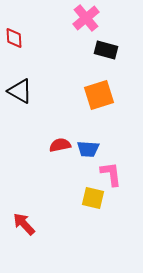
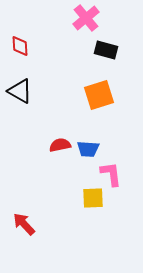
red diamond: moved 6 px right, 8 px down
yellow square: rotated 15 degrees counterclockwise
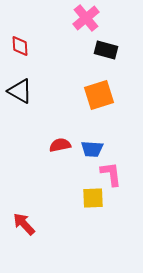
blue trapezoid: moved 4 px right
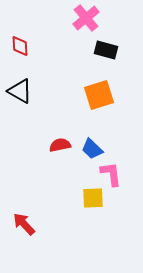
blue trapezoid: rotated 40 degrees clockwise
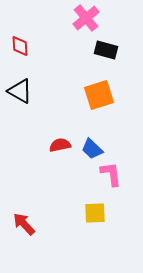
yellow square: moved 2 px right, 15 px down
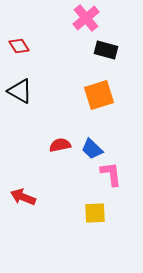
red diamond: moved 1 px left; rotated 30 degrees counterclockwise
red arrow: moved 1 px left, 27 px up; rotated 25 degrees counterclockwise
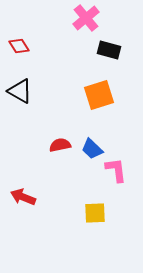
black rectangle: moved 3 px right
pink L-shape: moved 5 px right, 4 px up
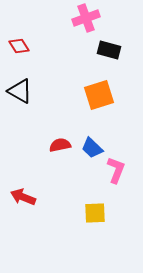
pink cross: rotated 20 degrees clockwise
blue trapezoid: moved 1 px up
pink L-shape: rotated 28 degrees clockwise
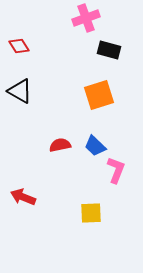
blue trapezoid: moved 3 px right, 2 px up
yellow square: moved 4 px left
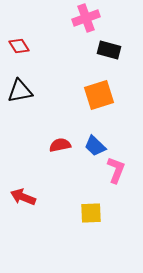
black triangle: rotated 40 degrees counterclockwise
